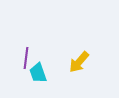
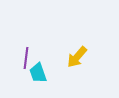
yellow arrow: moved 2 px left, 5 px up
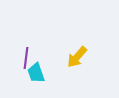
cyan trapezoid: moved 2 px left
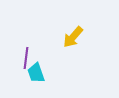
yellow arrow: moved 4 px left, 20 px up
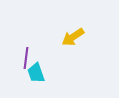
yellow arrow: rotated 15 degrees clockwise
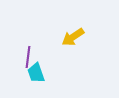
purple line: moved 2 px right, 1 px up
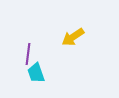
purple line: moved 3 px up
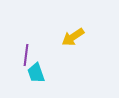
purple line: moved 2 px left, 1 px down
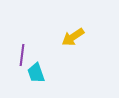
purple line: moved 4 px left
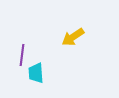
cyan trapezoid: rotated 15 degrees clockwise
